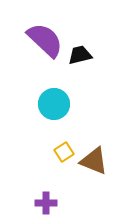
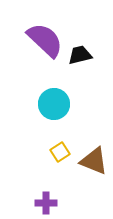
yellow square: moved 4 px left
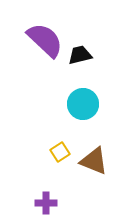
cyan circle: moved 29 px right
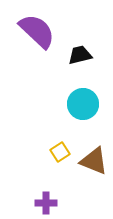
purple semicircle: moved 8 px left, 9 px up
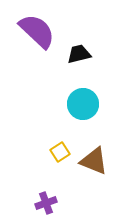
black trapezoid: moved 1 px left, 1 px up
purple cross: rotated 20 degrees counterclockwise
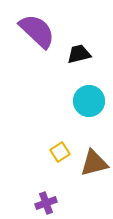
cyan circle: moved 6 px right, 3 px up
brown triangle: moved 2 px down; rotated 36 degrees counterclockwise
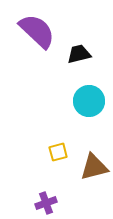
yellow square: moved 2 px left; rotated 18 degrees clockwise
brown triangle: moved 4 px down
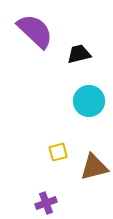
purple semicircle: moved 2 px left
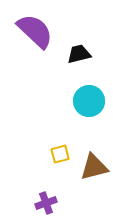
yellow square: moved 2 px right, 2 px down
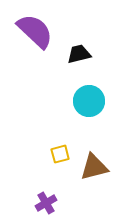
purple cross: rotated 10 degrees counterclockwise
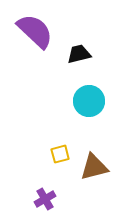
purple cross: moved 1 px left, 4 px up
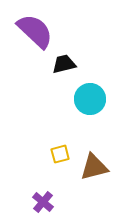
black trapezoid: moved 15 px left, 10 px down
cyan circle: moved 1 px right, 2 px up
purple cross: moved 2 px left, 3 px down; rotated 20 degrees counterclockwise
